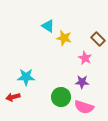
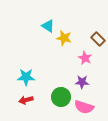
red arrow: moved 13 px right, 3 px down
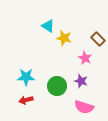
purple star: moved 1 px left, 1 px up; rotated 16 degrees clockwise
green circle: moved 4 px left, 11 px up
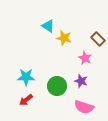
red arrow: rotated 24 degrees counterclockwise
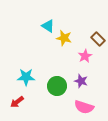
pink star: moved 2 px up; rotated 16 degrees clockwise
red arrow: moved 9 px left, 2 px down
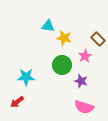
cyan triangle: rotated 24 degrees counterclockwise
green circle: moved 5 px right, 21 px up
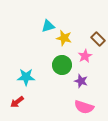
cyan triangle: rotated 24 degrees counterclockwise
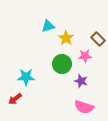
yellow star: moved 2 px right; rotated 21 degrees clockwise
pink star: rotated 24 degrees clockwise
green circle: moved 1 px up
red arrow: moved 2 px left, 3 px up
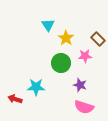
cyan triangle: moved 1 px up; rotated 48 degrees counterclockwise
green circle: moved 1 px left, 1 px up
cyan star: moved 10 px right, 10 px down
purple star: moved 1 px left, 4 px down
red arrow: rotated 56 degrees clockwise
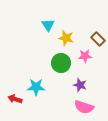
yellow star: rotated 21 degrees counterclockwise
